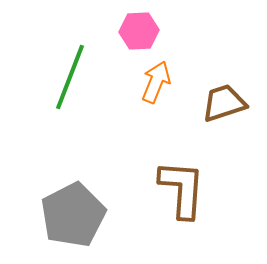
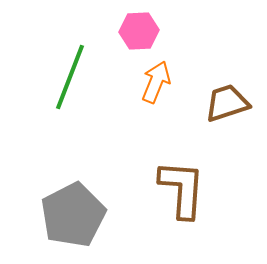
brown trapezoid: moved 3 px right
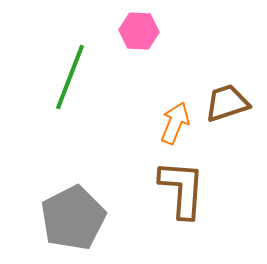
pink hexagon: rotated 6 degrees clockwise
orange arrow: moved 19 px right, 41 px down
gray pentagon: moved 3 px down
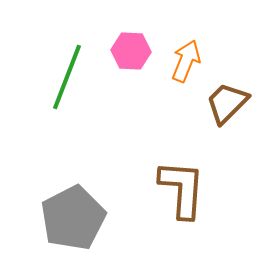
pink hexagon: moved 8 px left, 20 px down
green line: moved 3 px left
brown trapezoid: rotated 27 degrees counterclockwise
orange arrow: moved 11 px right, 62 px up
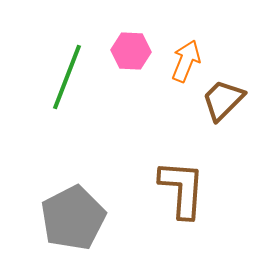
brown trapezoid: moved 4 px left, 3 px up
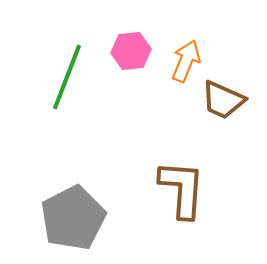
pink hexagon: rotated 9 degrees counterclockwise
brown trapezoid: rotated 111 degrees counterclockwise
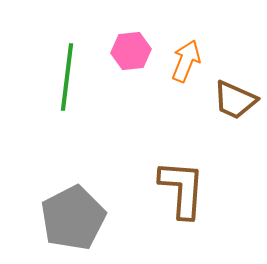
green line: rotated 14 degrees counterclockwise
brown trapezoid: moved 12 px right
